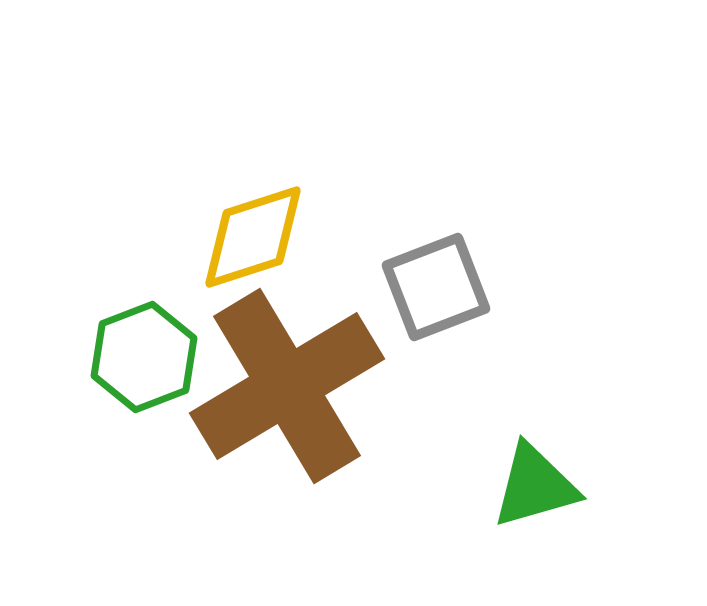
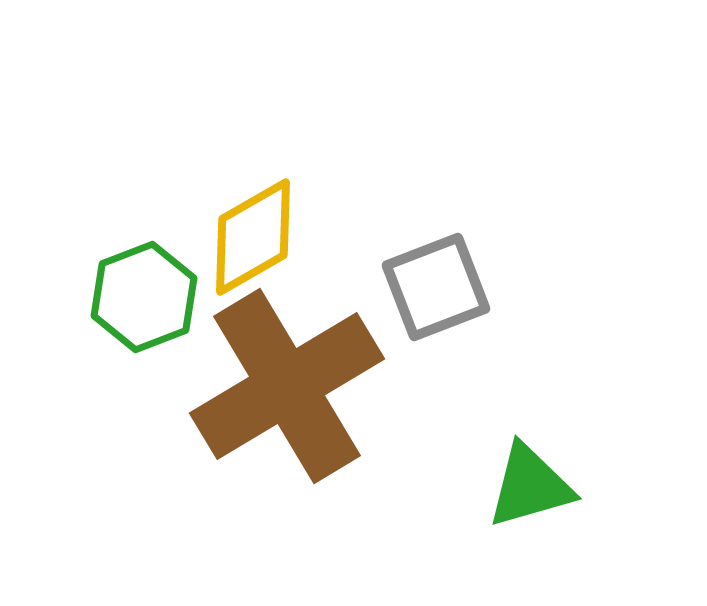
yellow diamond: rotated 12 degrees counterclockwise
green hexagon: moved 60 px up
green triangle: moved 5 px left
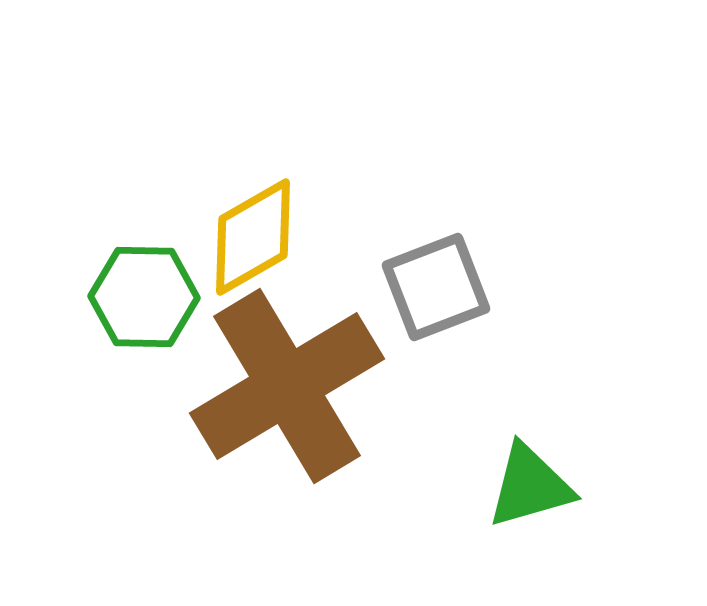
green hexagon: rotated 22 degrees clockwise
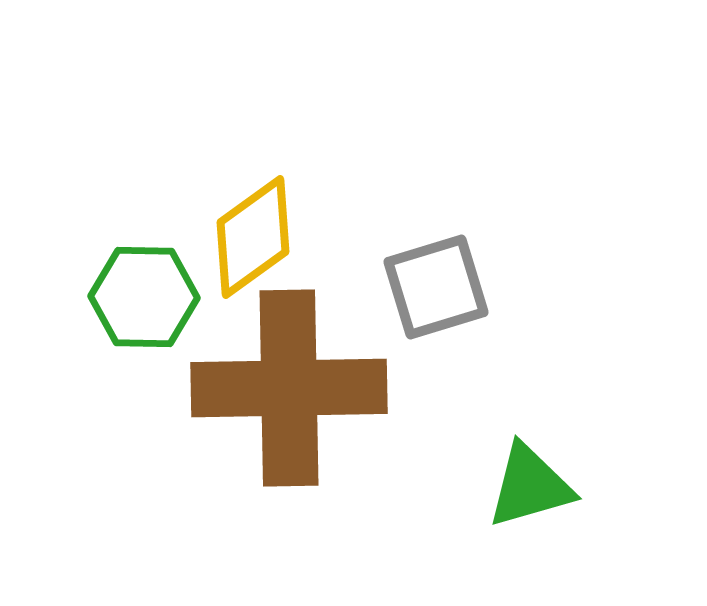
yellow diamond: rotated 6 degrees counterclockwise
gray square: rotated 4 degrees clockwise
brown cross: moved 2 px right, 2 px down; rotated 30 degrees clockwise
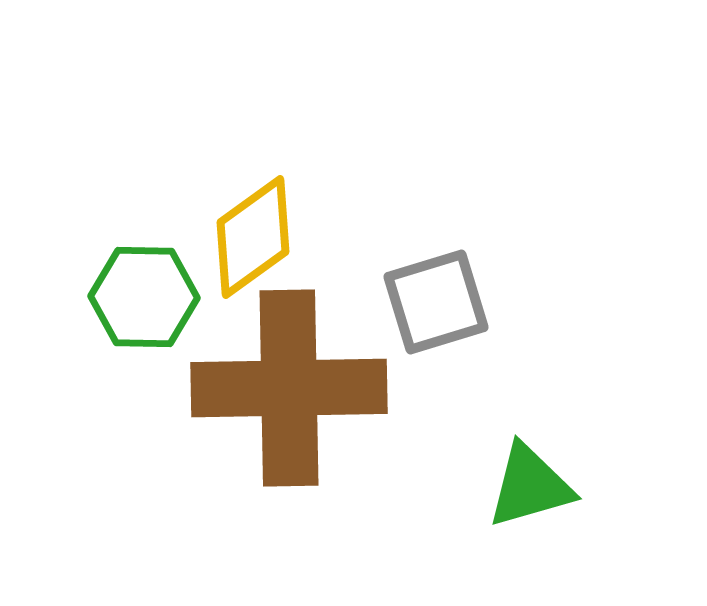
gray square: moved 15 px down
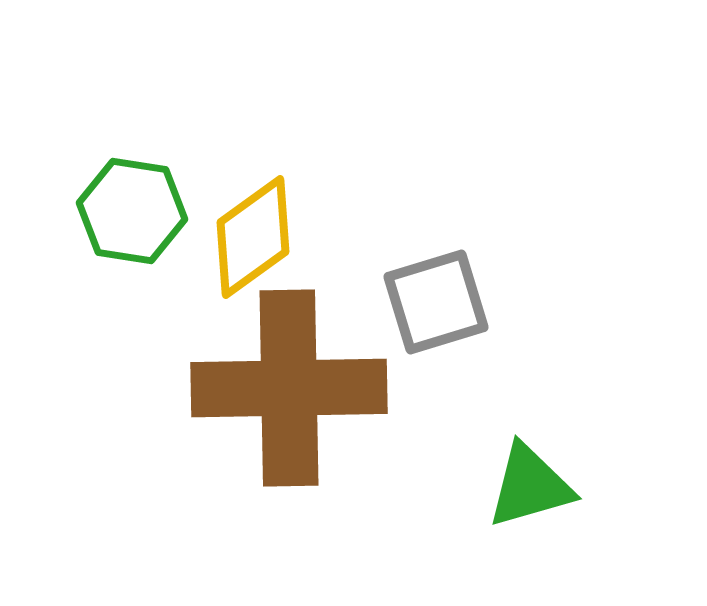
green hexagon: moved 12 px left, 86 px up; rotated 8 degrees clockwise
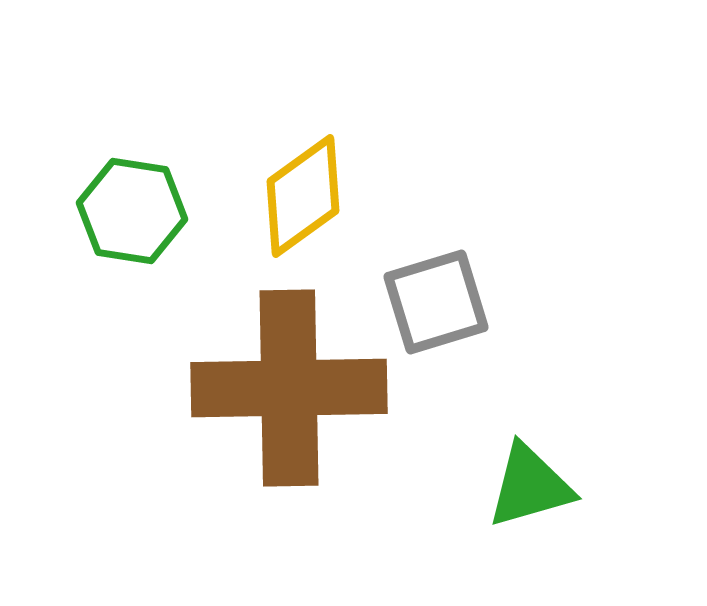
yellow diamond: moved 50 px right, 41 px up
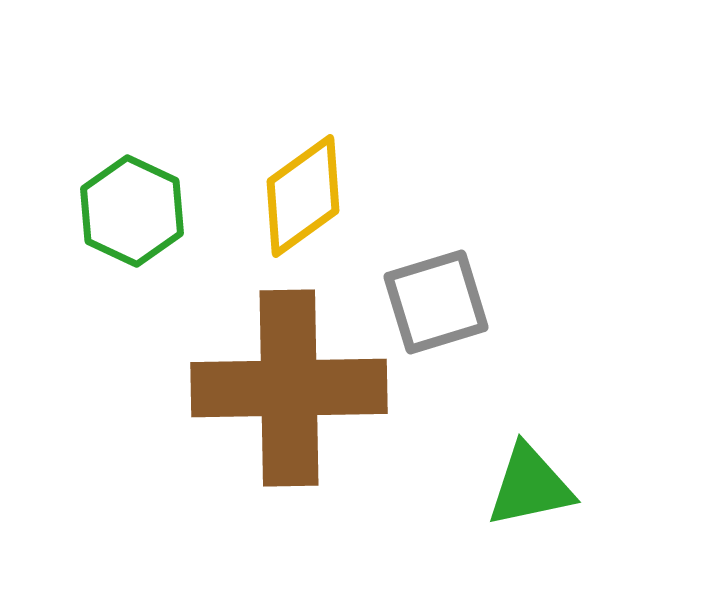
green hexagon: rotated 16 degrees clockwise
green triangle: rotated 4 degrees clockwise
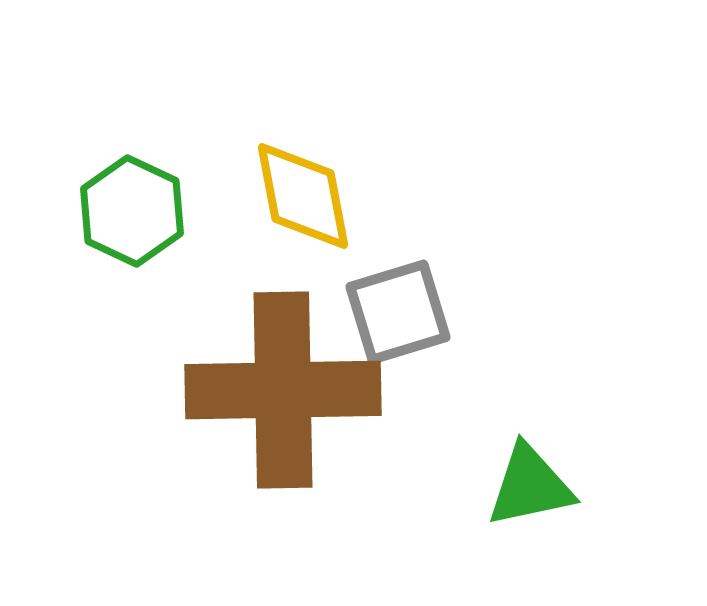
yellow diamond: rotated 65 degrees counterclockwise
gray square: moved 38 px left, 10 px down
brown cross: moved 6 px left, 2 px down
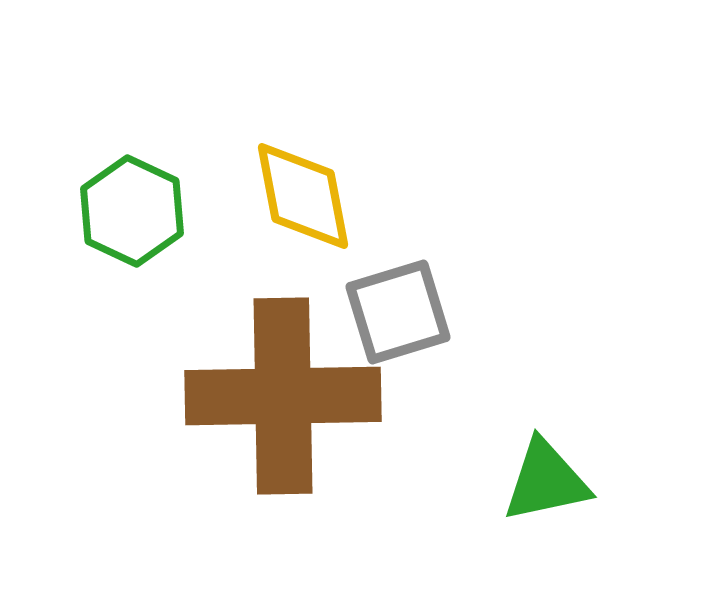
brown cross: moved 6 px down
green triangle: moved 16 px right, 5 px up
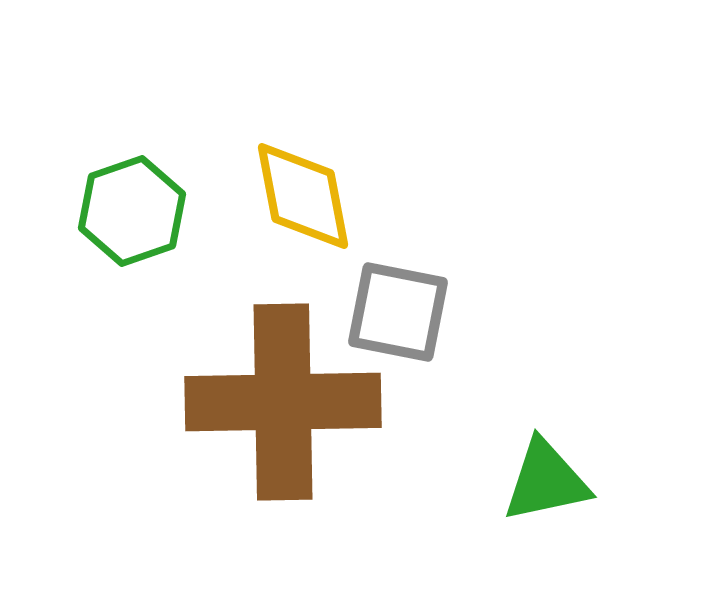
green hexagon: rotated 16 degrees clockwise
gray square: rotated 28 degrees clockwise
brown cross: moved 6 px down
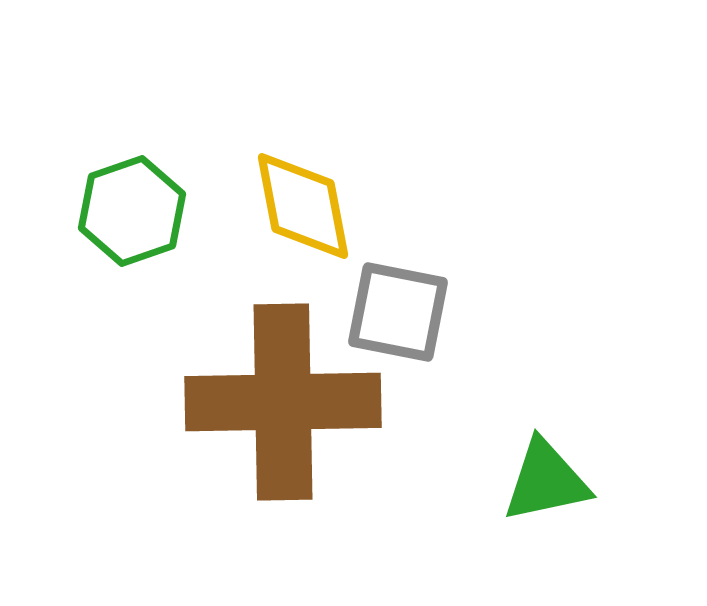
yellow diamond: moved 10 px down
